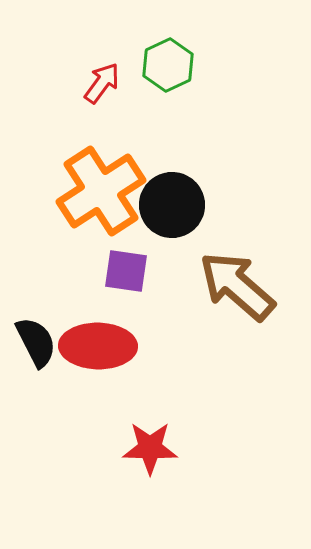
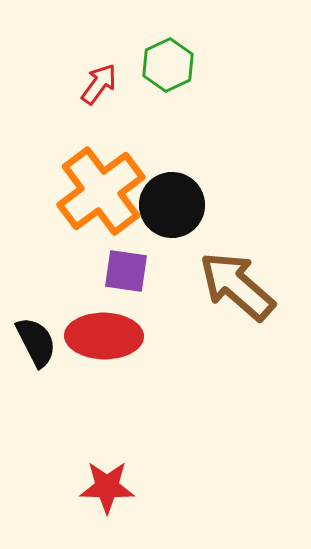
red arrow: moved 3 px left, 1 px down
orange cross: rotated 4 degrees counterclockwise
red ellipse: moved 6 px right, 10 px up
red star: moved 43 px left, 39 px down
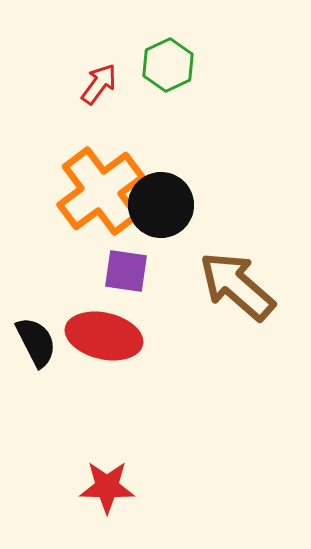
black circle: moved 11 px left
red ellipse: rotated 12 degrees clockwise
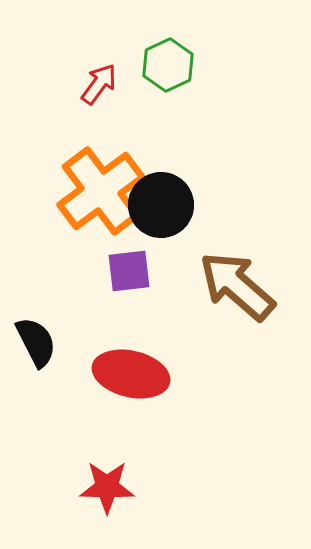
purple square: moved 3 px right; rotated 15 degrees counterclockwise
red ellipse: moved 27 px right, 38 px down
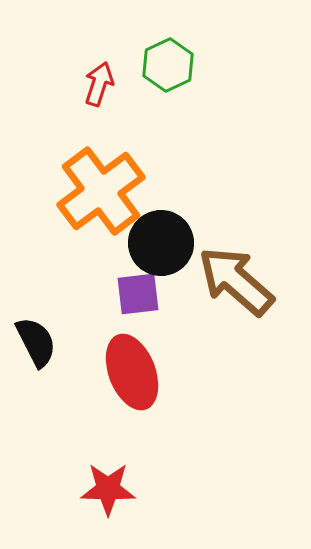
red arrow: rotated 18 degrees counterclockwise
black circle: moved 38 px down
purple square: moved 9 px right, 23 px down
brown arrow: moved 1 px left, 5 px up
red ellipse: moved 1 px right, 2 px up; rotated 56 degrees clockwise
red star: moved 1 px right, 2 px down
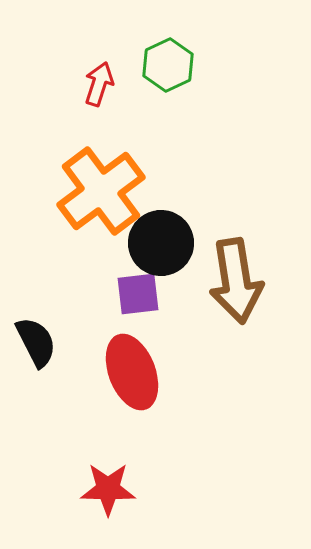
brown arrow: rotated 140 degrees counterclockwise
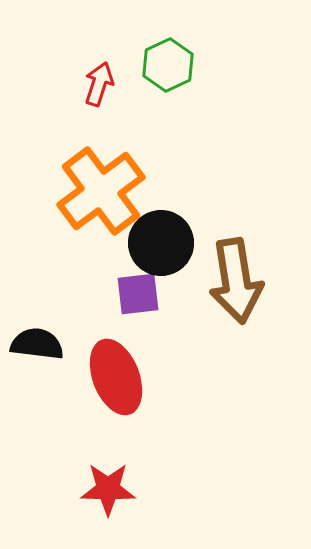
black semicircle: moved 1 px right, 2 px down; rotated 56 degrees counterclockwise
red ellipse: moved 16 px left, 5 px down
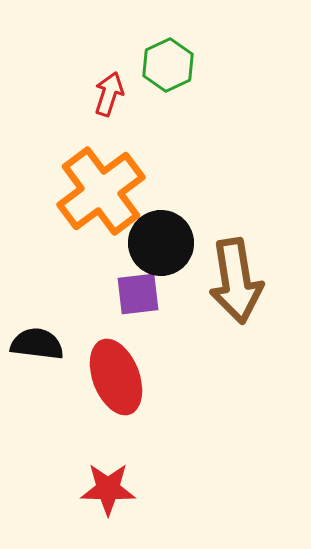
red arrow: moved 10 px right, 10 px down
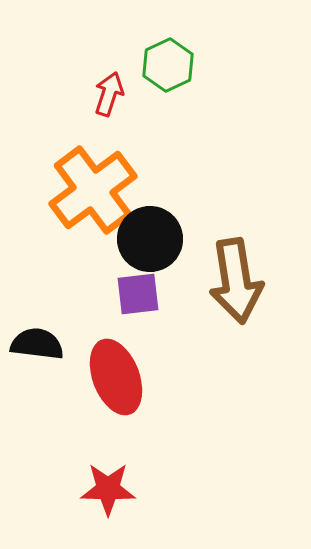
orange cross: moved 8 px left, 1 px up
black circle: moved 11 px left, 4 px up
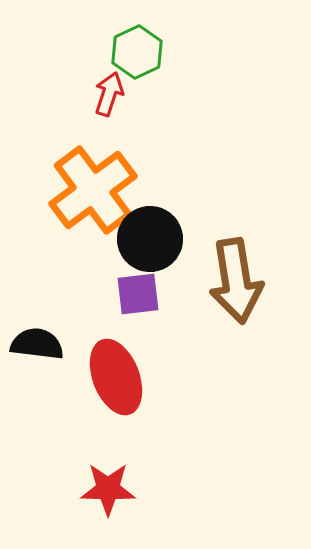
green hexagon: moved 31 px left, 13 px up
